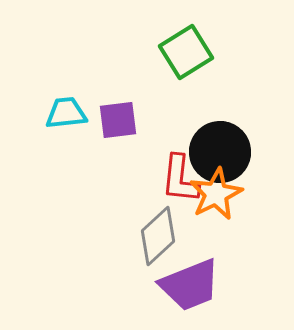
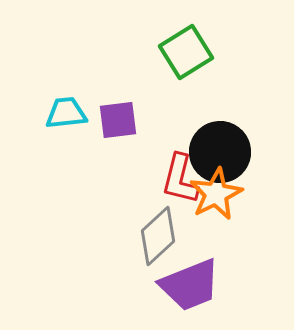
red L-shape: rotated 8 degrees clockwise
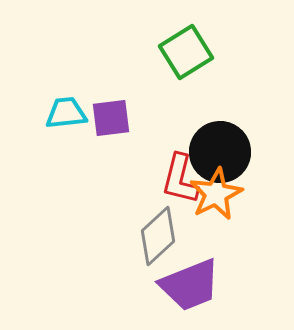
purple square: moved 7 px left, 2 px up
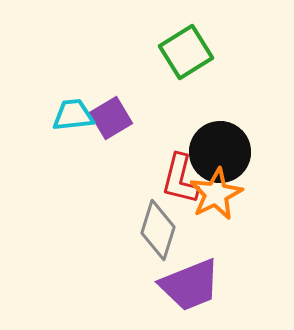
cyan trapezoid: moved 7 px right, 2 px down
purple square: rotated 24 degrees counterclockwise
gray diamond: moved 6 px up; rotated 30 degrees counterclockwise
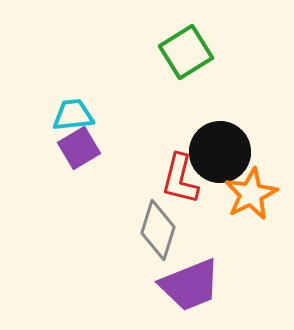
purple square: moved 32 px left, 30 px down
orange star: moved 35 px right
